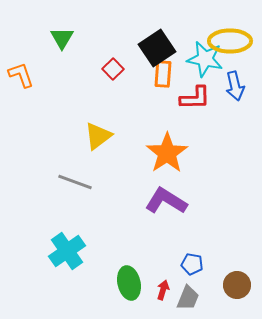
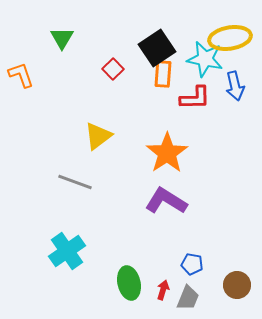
yellow ellipse: moved 3 px up; rotated 9 degrees counterclockwise
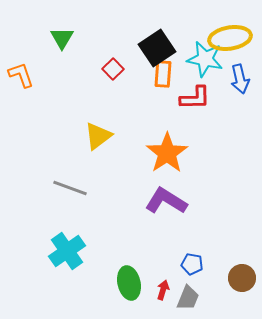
blue arrow: moved 5 px right, 7 px up
gray line: moved 5 px left, 6 px down
brown circle: moved 5 px right, 7 px up
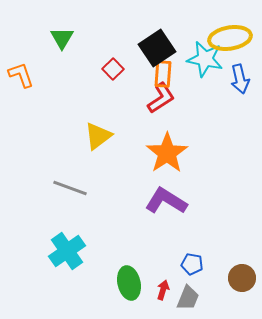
red L-shape: moved 34 px left; rotated 32 degrees counterclockwise
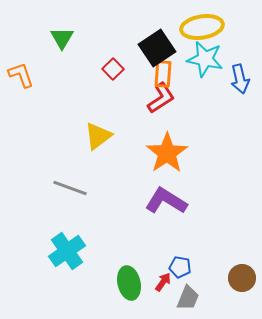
yellow ellipse: moved 28 px left, 11 px up
blue pentagon: moved 12 px left, 3 px down
red arrow: moved 8 px up; rotated 18 degrees clockwise
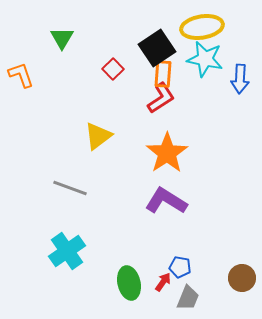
blue arrow: rotated 16 degrees clockwise
